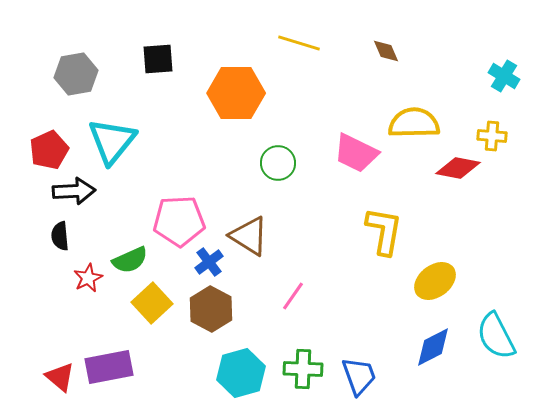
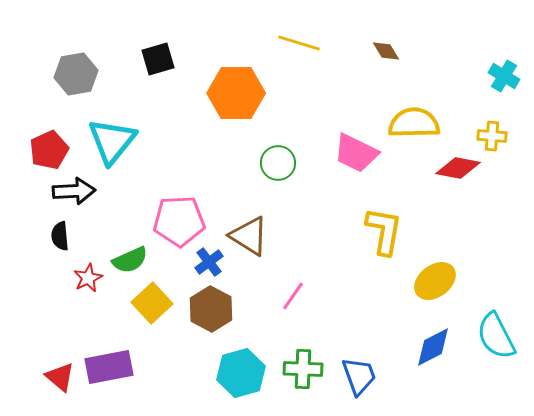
brown diamond: rotated 8 degrees counterclockwise
black square: rotated 12 degrees counterclockwise
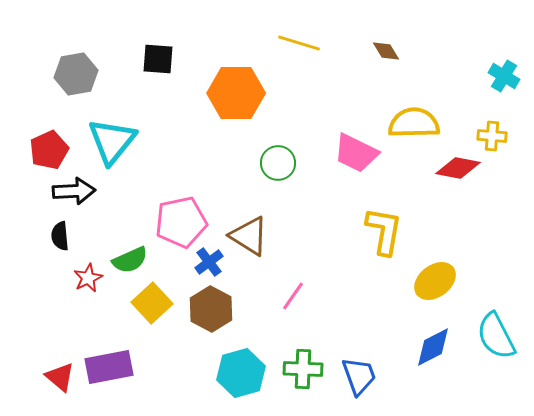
black square: rotated 20 degrees clockwise
pink pentagon: moved 2 px right, 1 px down; rotated 9 degrees counterclockwise
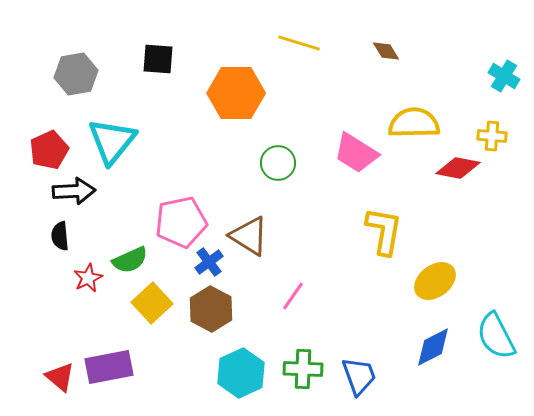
pink trapezoid: rotated 6 degrees clockwise
cyan hexagon: rotated 9 degrees counterclockwise
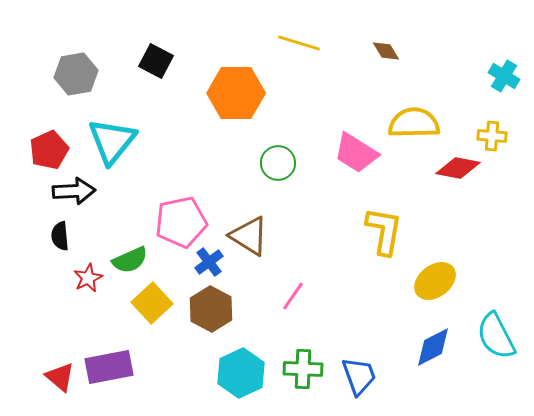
black square: moved 2 px left, 2 px down; rotated 24 degrees clockwise
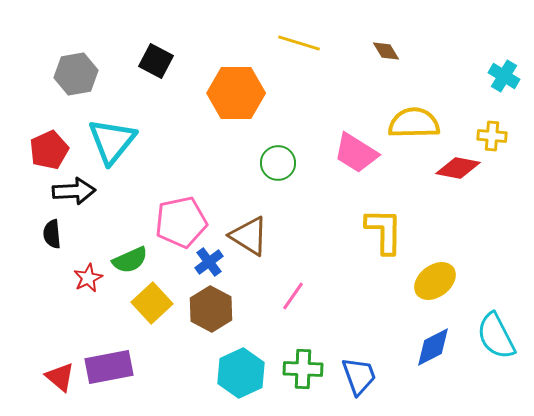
yellow L-shape: rotated 9 degrees counterclockwise
black semicircle: moved 8 px left, 2 px up
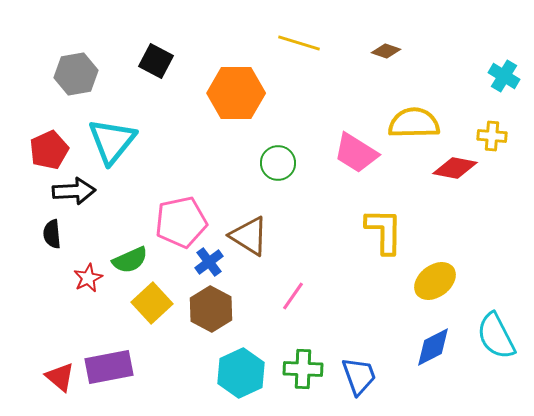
brown diamond: rotated 40 degrees counterclockwise
red diamond: moved 3 px left
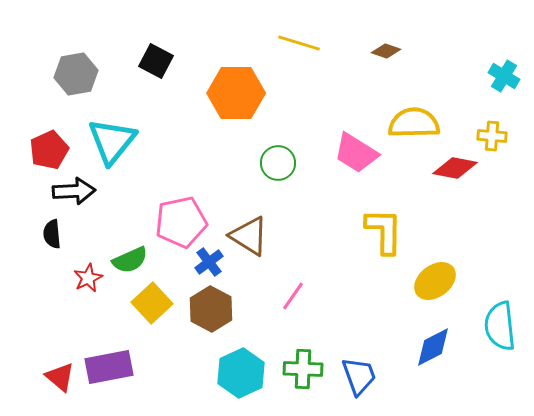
cyan semicircle: moved 4 px right, 10 px up; rotated 21 degrees clockwise
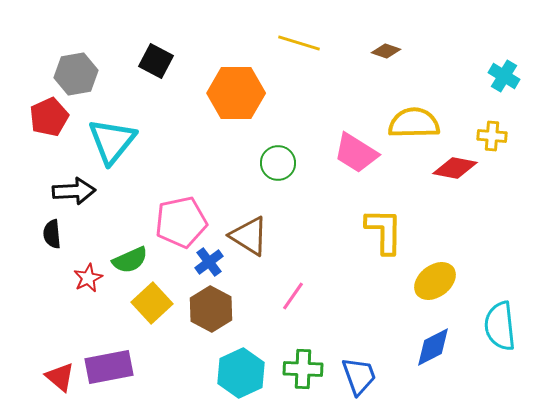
red pentagon: moved 33 px up
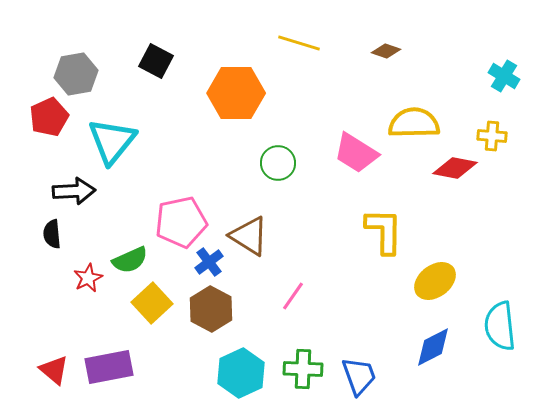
red triangle: moved 6 px left, 7 px up
